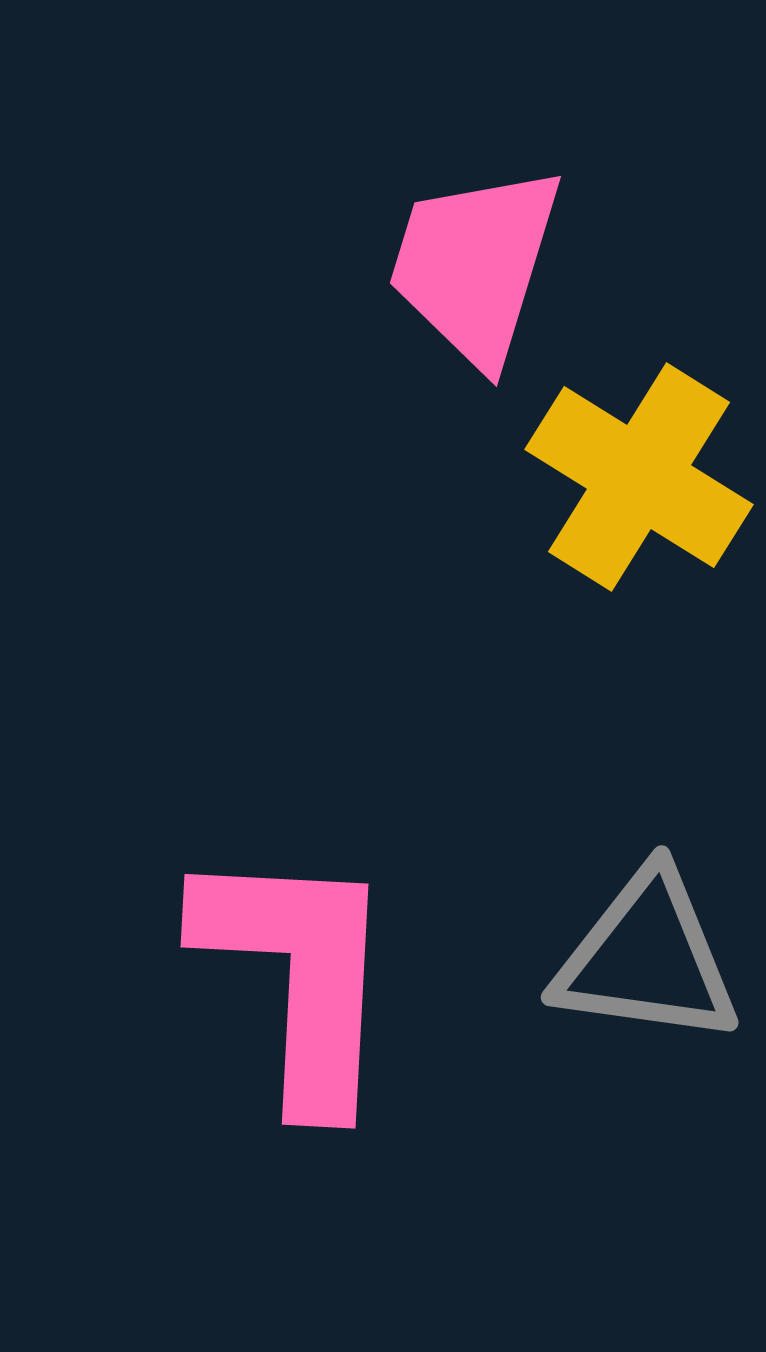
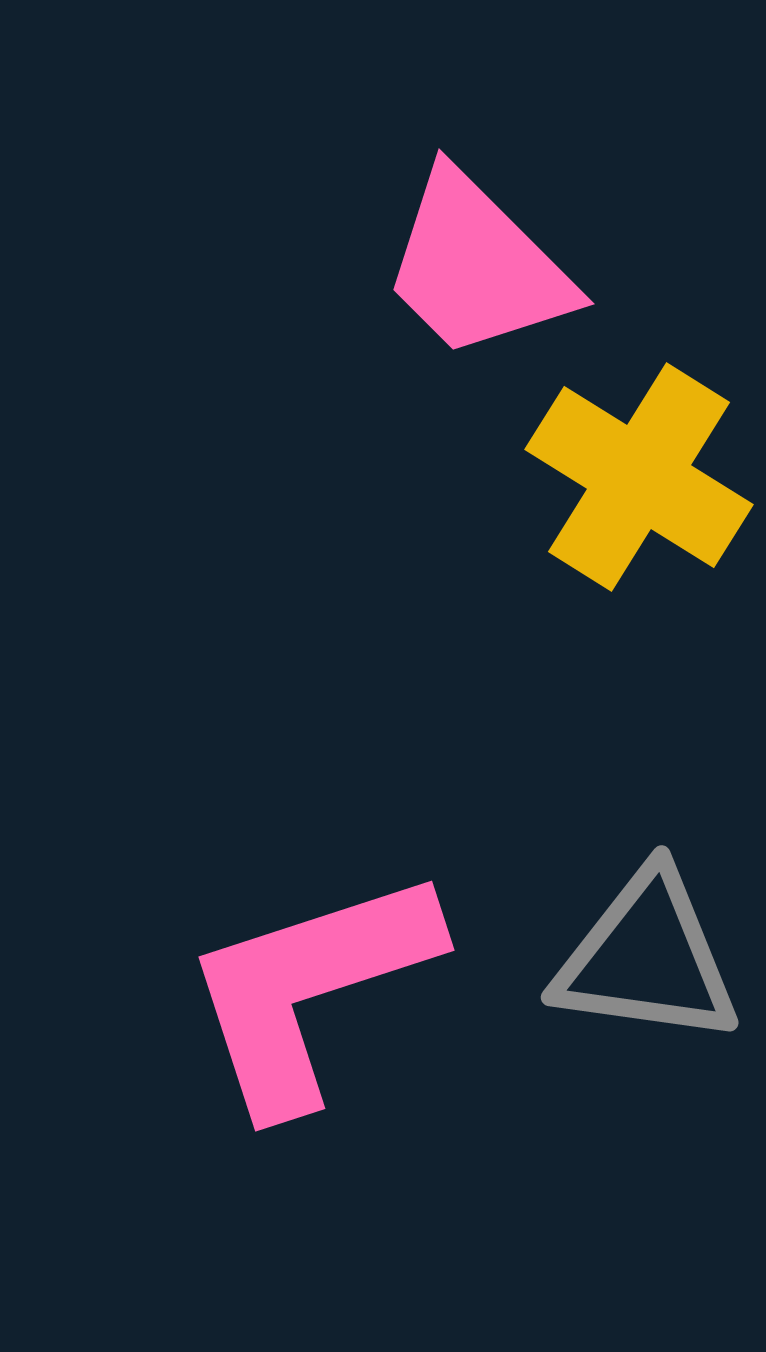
pink trapezoid: moved 2 px right, 1 px down; rotated 62 degrees counterclockwise
pink L-shape: moved 12 px right, 13 px down; rotated 111 degrees counterclockwise
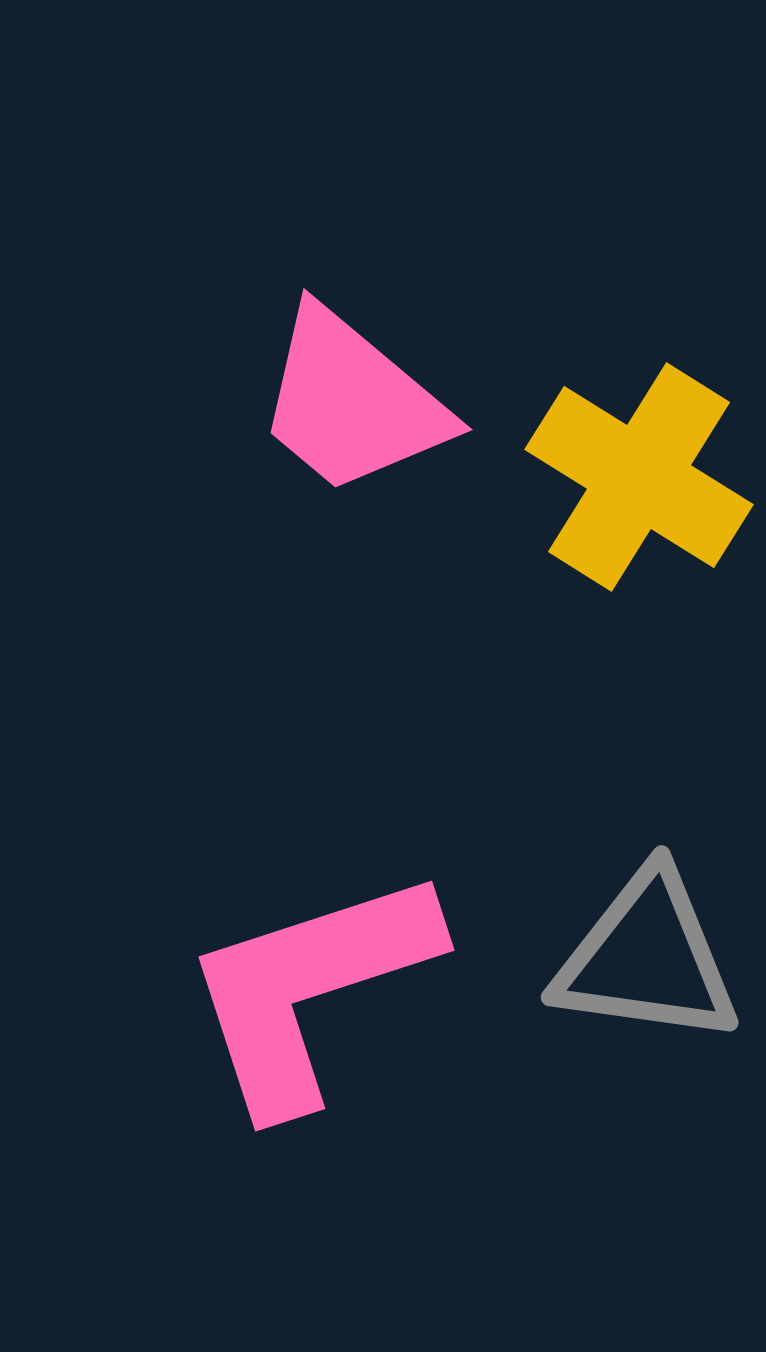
pink trapezoid: moved 125 px left, 136 px down; rotated 5 degrees counterclockwise
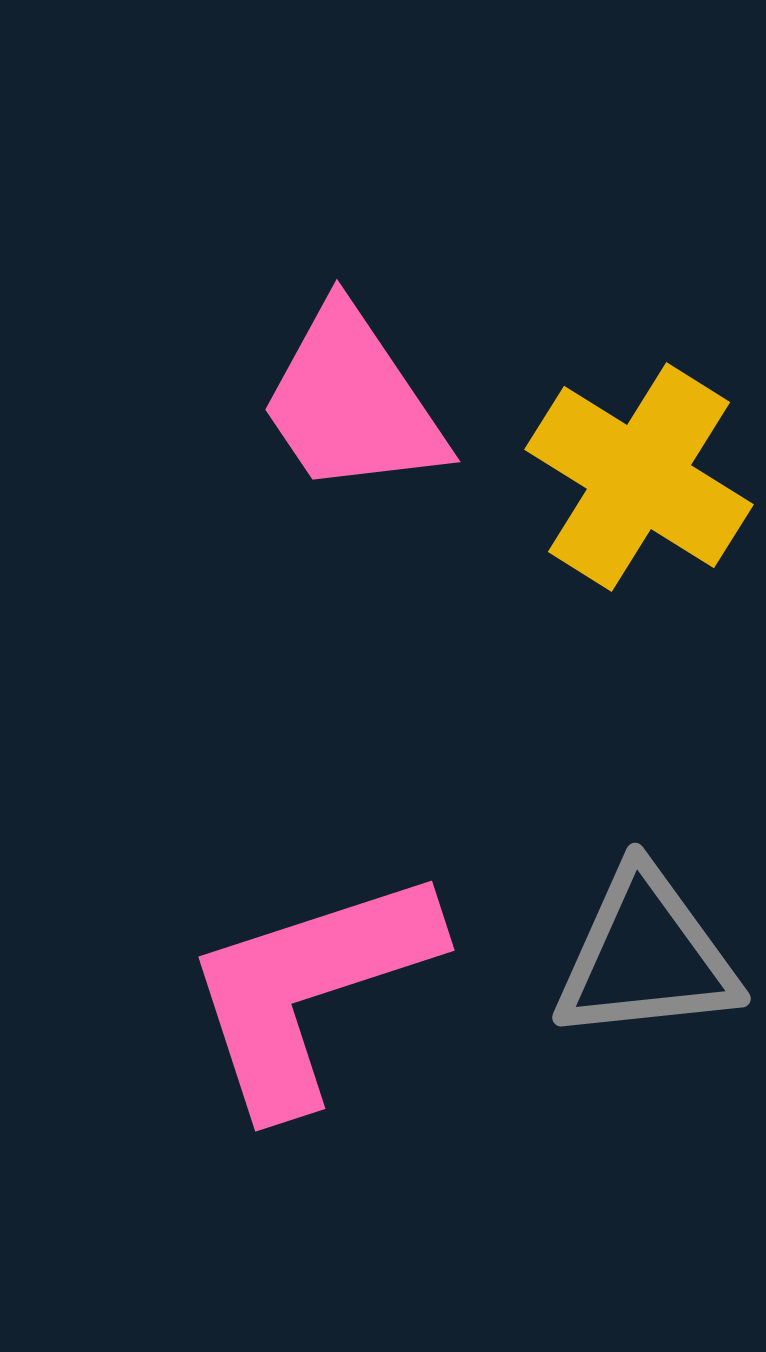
pink trapezoid: rotated 16 degrees clockwise
gray triangle: moved 1 px left, 2 px up; rotated 14 degrees counterclockwise
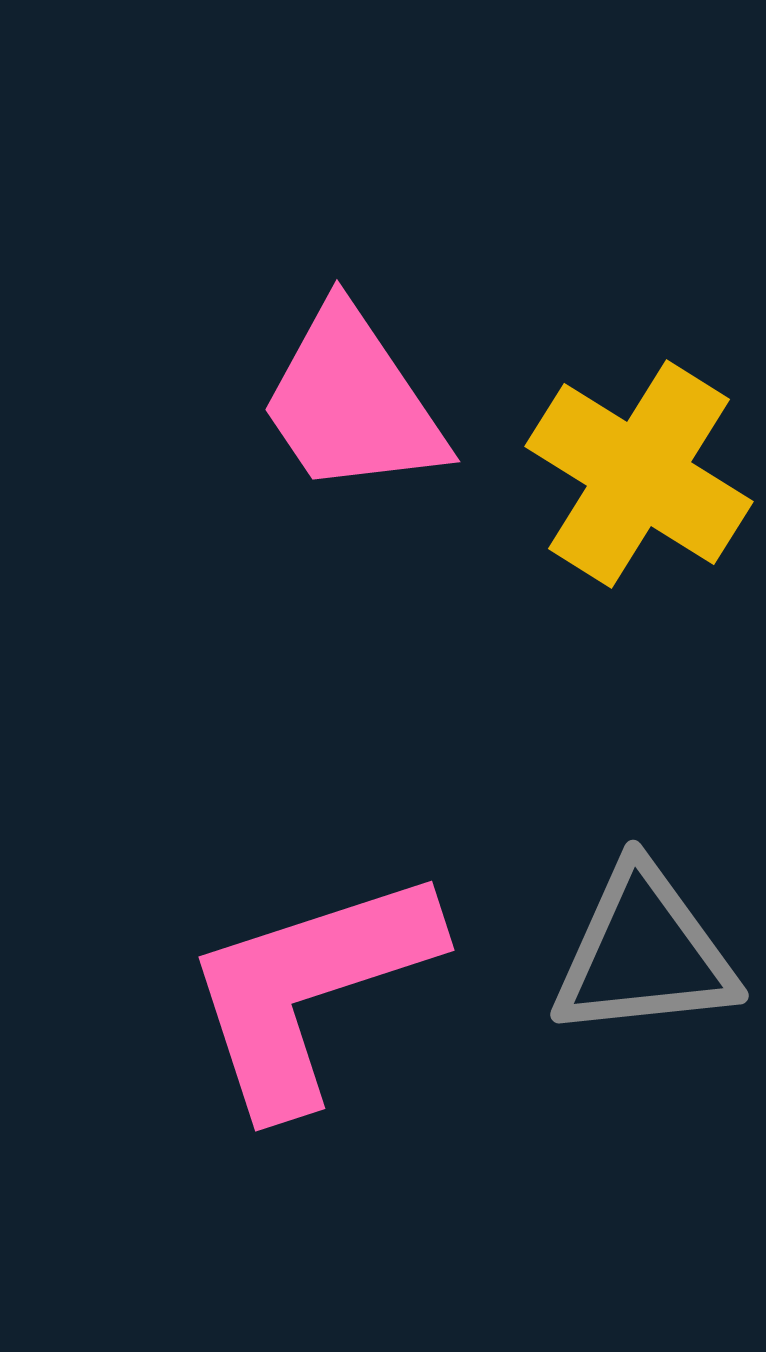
yellow cross: moved 3 px up
gray triangle: moved 2 px left, 3 px up
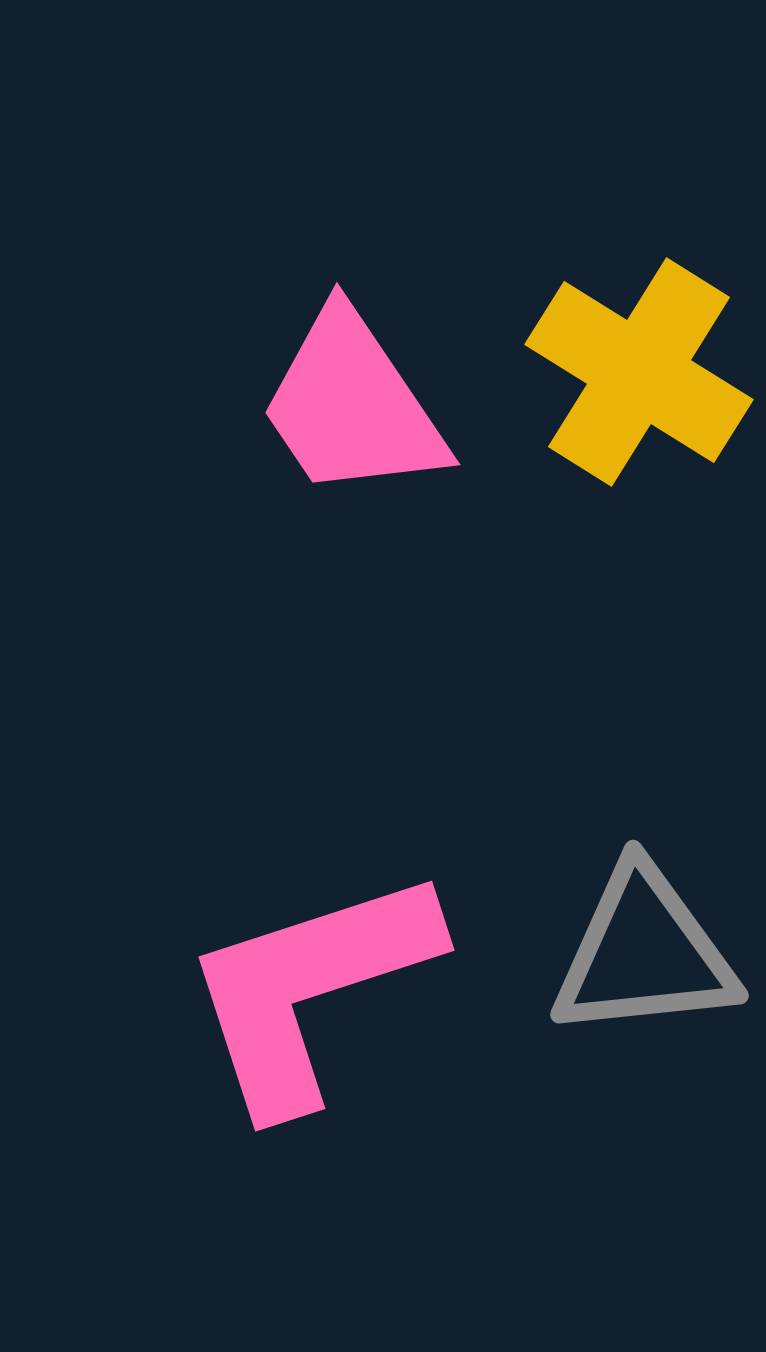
pink trapezoid: moved 3 px down
yellow cross: moved 102 px up
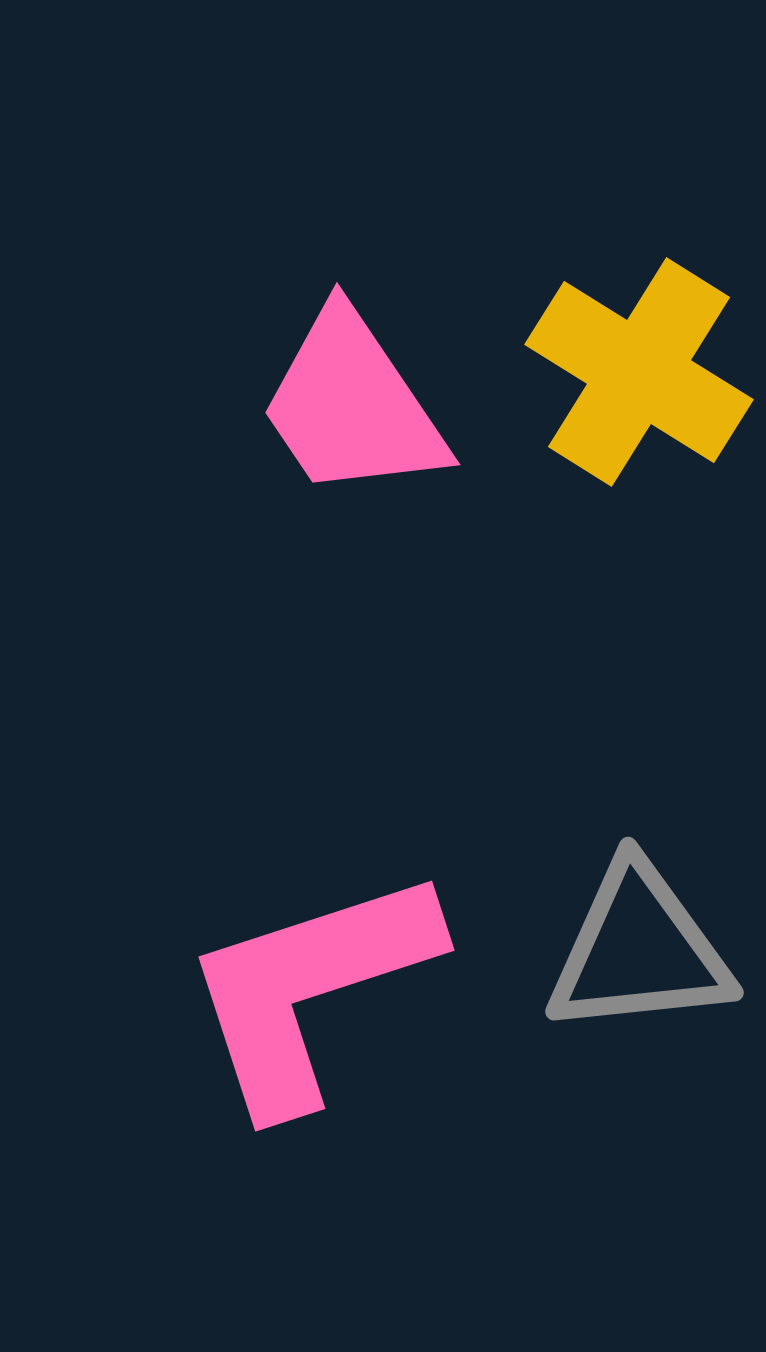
gray triangle: moved 5 px left, 3 px up
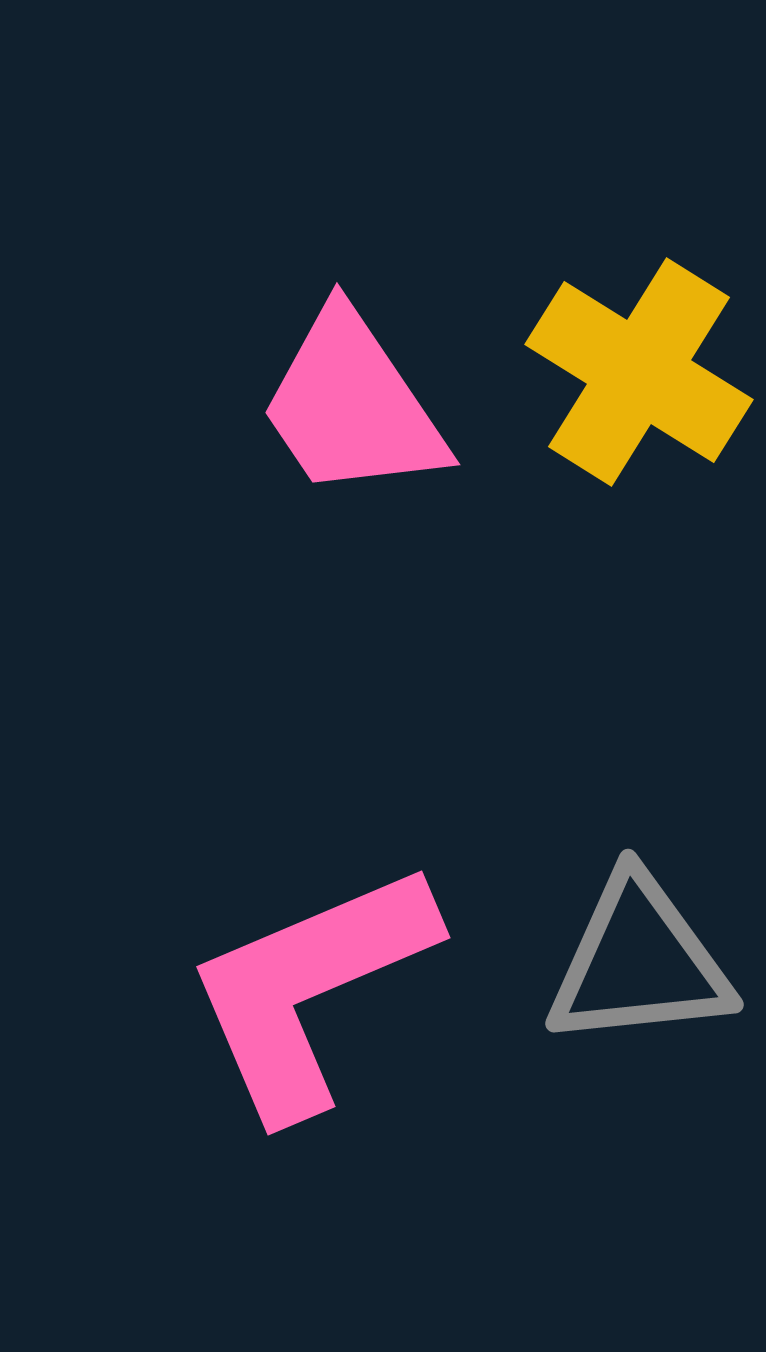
gray triangle: moved 12 px down
pink L-shape: rotated 5 degrees counterclockwise
